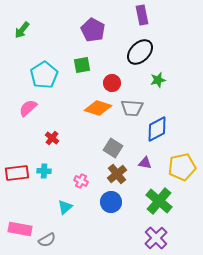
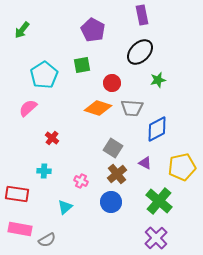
purple triangle: rotated 16 degrees clockwise
red rectangle: moved 21 px down; rotated 15 degrees clockwise
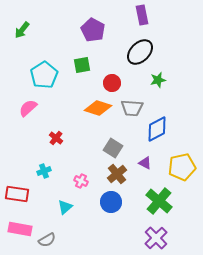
red cross: moved 4 px right
cyan cross: rotated 24 degrees counterclockwise
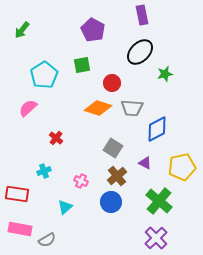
green star: moved 7 px right, 6 px up
brown cross: moved 2 px down
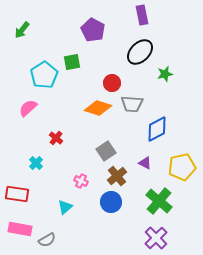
green square: moved 10 px left, 3 px up
gray trapezoid: moved 4 px up
gray square: moved 7 px left, 3 px down; rotated 24 degrees clockwise
cyan cross: moved 8 px left, 8 px up; rotated 24 degrees counterclockwise
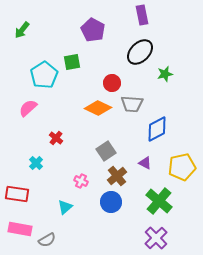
orange diamond: rotated 8 degrees clockwise
